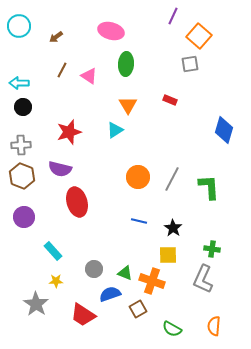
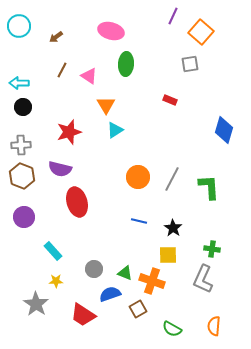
orange square: moved 2 px right, 4 px up
orange triangle: moved 22 px left
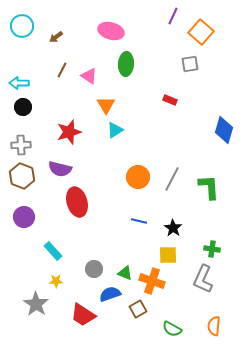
cyan circle: moved 3 px right
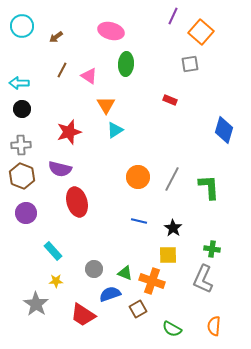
black circle: moved 1 px left, 2 px down
purple circle: moved 2 px right, 4 px up
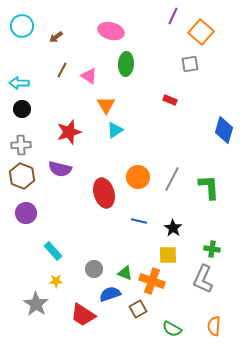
red ellipse: moved 27 px right, 9 px up
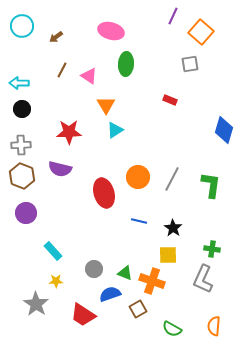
red star: rotated 15 degrees clockwise
green L-shape: moved 2 px right, 2 px up; rotated 12 degrees clockwise
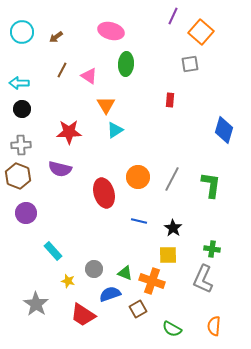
cyan circle: moved 6 px down
red rectangle: rotated 72 degrees clockwise
brown hexagon: moved 4 px left
yellow star: moved 12 px right; rotated 16 degrees clockwise
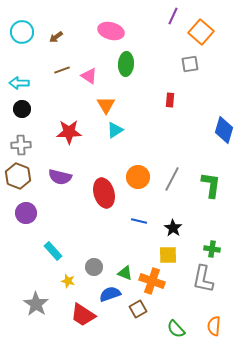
brown line: rotated 42 degrees clockwise
purple semicircle: moved 8 px down
gray circle: moved 2 px up
gray L-shape: rotated 12 degrees counterclockwise
green semicircle: moved 4 px right; rotated 18 degrees clockwise
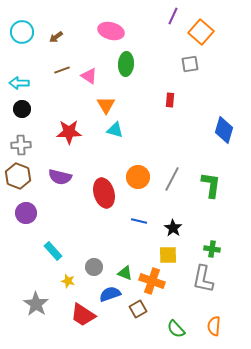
cyan triangle: rotated 48 degrees clockwise
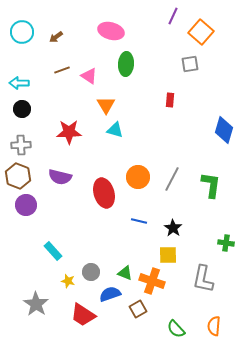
purple circle: moved 8 px up
green cross: moved 14 px right, 6 px up
gray circle: moved 3 px left, 5 px down
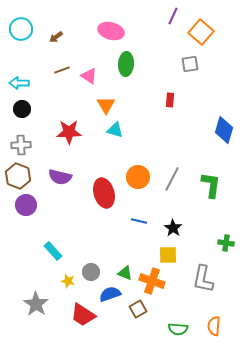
cyan circle: moved 1 px left, 3 px up
green semicircle: moved 2 px right; rotated 42 degrees counterclockwise
